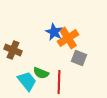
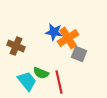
blue star: rotated 18 degrees counterclockwise
brown cross: moved 3 px right, 4 px up
gray square: moved 4 px up
red line: rotated 15 degrees counterclockwise
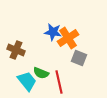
blue star: moved 1 px left
brown cross: moved 4 px down
gray square: moved 4 px down
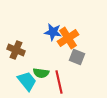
gray square: moved 2 px left, 1 px up
green semicircle: rotated 14 degrees counterclockwise
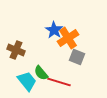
blue star: moved 1 px right, 2 px up; rotated 24 degrees clockwise
green semicircle: rotated 42 degrees clockwise
red line: rotated 60 degrees counterclockwise
